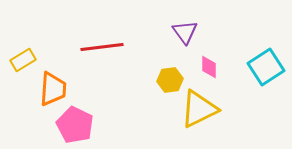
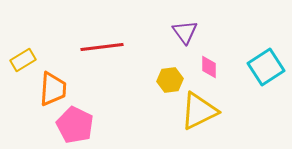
yellow triangle: moved 2 px down
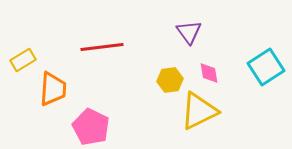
purple triangle: moved 4 px right
pink diamond: moved 6 px down; rotated 10 degrees counterclockwise
pink pentagon: moved 16 px right, 2 px down
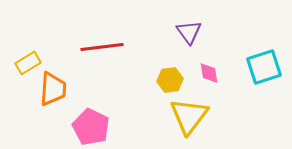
yellow rectangle: moved 5 px right, 3 px down
cyan square: moved 2 px left; rotated 15 degrees clockwise
yellow triangle: moved 10 px left, 5 px down; rotated 27 degrees counterclockwise
